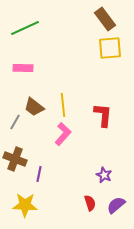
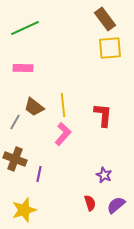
yellow star: moved 1 px left, 5 px down; rotated 20 degrees counterclockwise
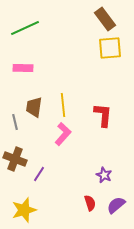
brown trapezoid: rotated 60 degrees clockwise
gray line: rotated 42 degrees counterclockwise
purple line: rotated 21 degrees clockwise
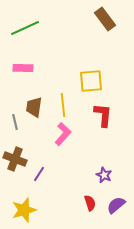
yellow square: moved 19 px left, 33 px down
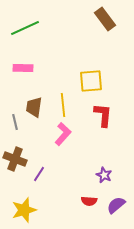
red semicircle: moved 1 px left, 2 px up; rotated 112 degrees clockwise
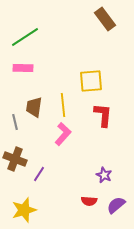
green line: moved 9 px down; rotated 8 degrees counterclockwise
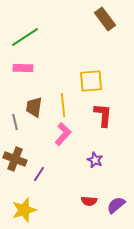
purple star: moved 9 px left, 15 px up
